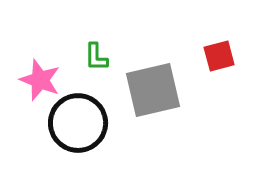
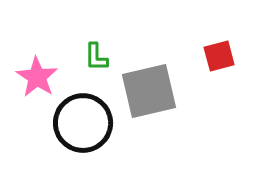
pink star: moved 3 px left, 3 px up; rotated 12 degrees clockwise
gray square: moved 4 px left, 1 px down
black circle: moved 5 px right
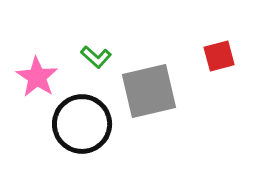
green L-shape: rotated 48 degrees counterclockwise
black circle: moved 1 px left, 1 px down
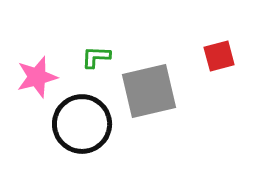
green L-shape: rotated 140 degrees clockwise
pink star: rotated 24 degrees clockwise
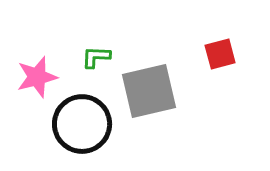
red square: moved 1 px right, 2 px up
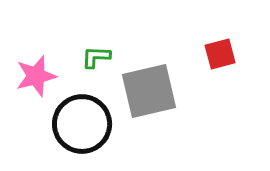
pink star: moved 1 px left, 1 px up
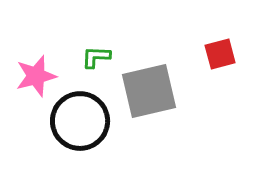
black circle: moved 2 px left, 3 px up
